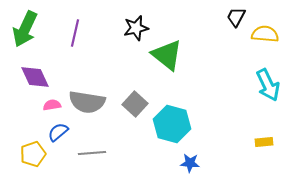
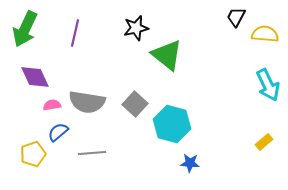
yellow rectangle: rotated 36 degrees counterclockwise
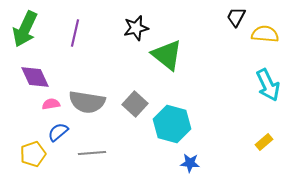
pink semicircle: moved 1 px left, 1 px up
